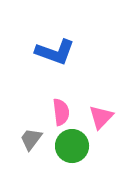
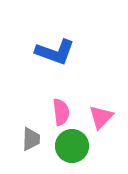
gray trapezoid: rotated 145 degrees clockwise
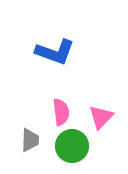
gray trapezoid: moved 1 px left, 1 px down
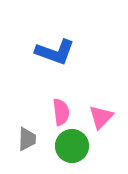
gray trapezoid: moved 3 px left, 1 px up
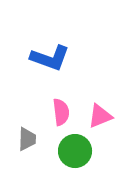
blue L-shape: moved 5 px left, 6 px down
pink triangle: moved 1 px left, 1 px up; rotated 24 degrees clockwise
green circle: moved 3 px right, 5 px down
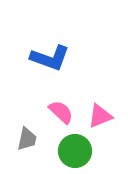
pink semicircle: rotated 40 degrees counterclockwise
gray trapezoid: rotated 10 degrees clockwise
